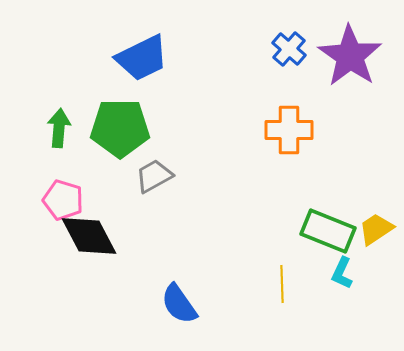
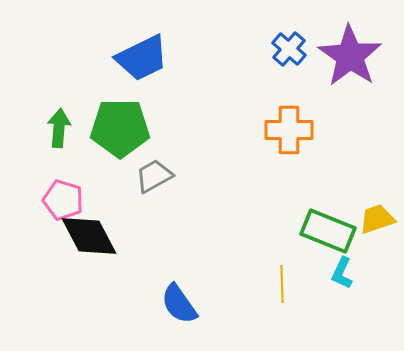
yellow trapezoid: moved 1 px right, 10 px up; rotated 15 degrees clockwise
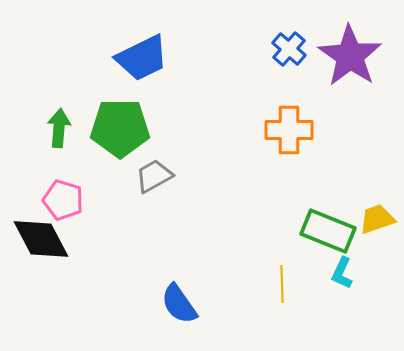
black diamond: moved 48 px left, 3 px down
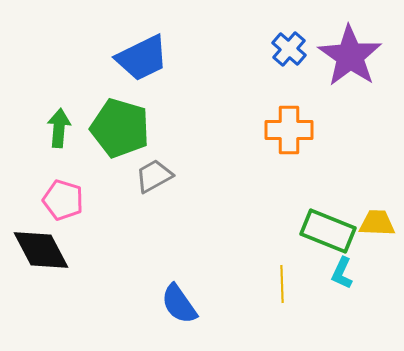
green pentagon: rotated 16 degrees clockwise
yellow trapezoid: moved 4 px down; rotated 21 degrees clockwise
black diamond: moved 11 px down
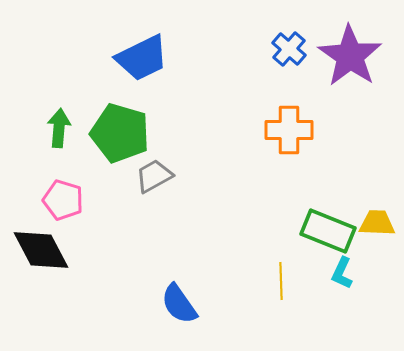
green pentagon: moved 5 px down
yellow line: moved 1 px left, 3 px up
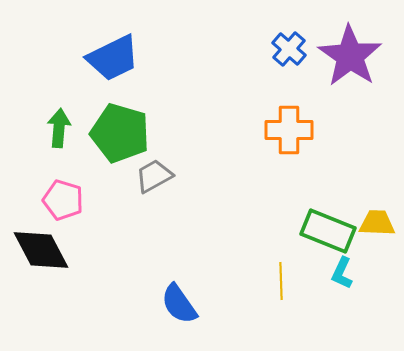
blue trapezoid: moved 29 px left
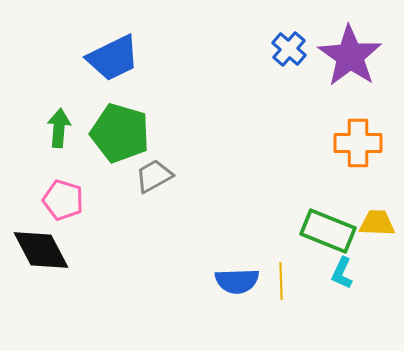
orange cross: moved 69 px right, 13 px down
blue semicircle: moved 58 px right, 23 px up; rotated 57 degrees counterclockwise
